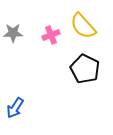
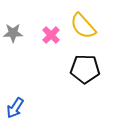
pink cross: rotated 24 degrees counterclockwise
black pentagon: rotated 24 degrees counterclockwise
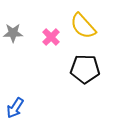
pink cross: moved 2 px down
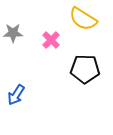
yellow semicircle: moved 7 px up; rotated 16 degrees counterclockwise
pink cross: moved 3 px down
blue arrow: moved 1 px right, 13 px up
